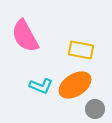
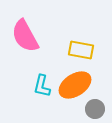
cyan L-shape: moved 1 px right; rotated 80 degrees clockwise
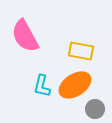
yellow rectangle: moved 1 px down
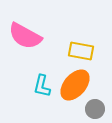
pink semicircle: rotated 32 degrees counterclockwise
orange ellipse: rotated 16 degrees counterclockwise
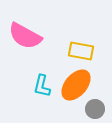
orange ellipse: moved 1 px right
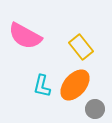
yellow rectangle: moved 4 px up; rotated 40 degrees clockwise
orange ellipse: moved 1 px left
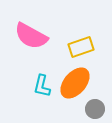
pink semicircle: moved 6 px right
yellow rectangle: rotated 70 degrees counterclockwise
orange ellipse: moved 2 px up
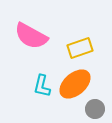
yellow rectangle: moved 1 px left, 1 px down
orange ellipse: moved 1 px down; rotated 8 degrees clockwise
